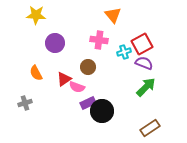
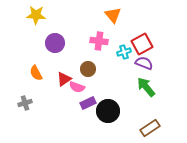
pink cross: moved 1 px down
brown circle: moved 2 px down
green arrow: rotated 85 degrees counterclockwise
black circle: moved 6 px right
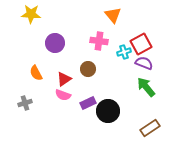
yellow star: moved 5 px left, 1 px up
red square: moved 1 px left
pink semicircle: moved 14 px left, 8 px down
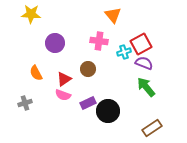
brown rectangle: moved 2 px right
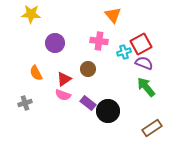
purple rectangle: rotated 63 degrees clockwise
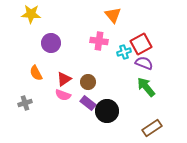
purple circle: moved 4 px left
brown circle: moved 13 px down
black circle: moved 1 px left
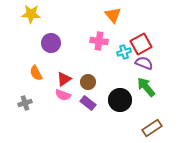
black circle: moved 13 px right, 11 px up
